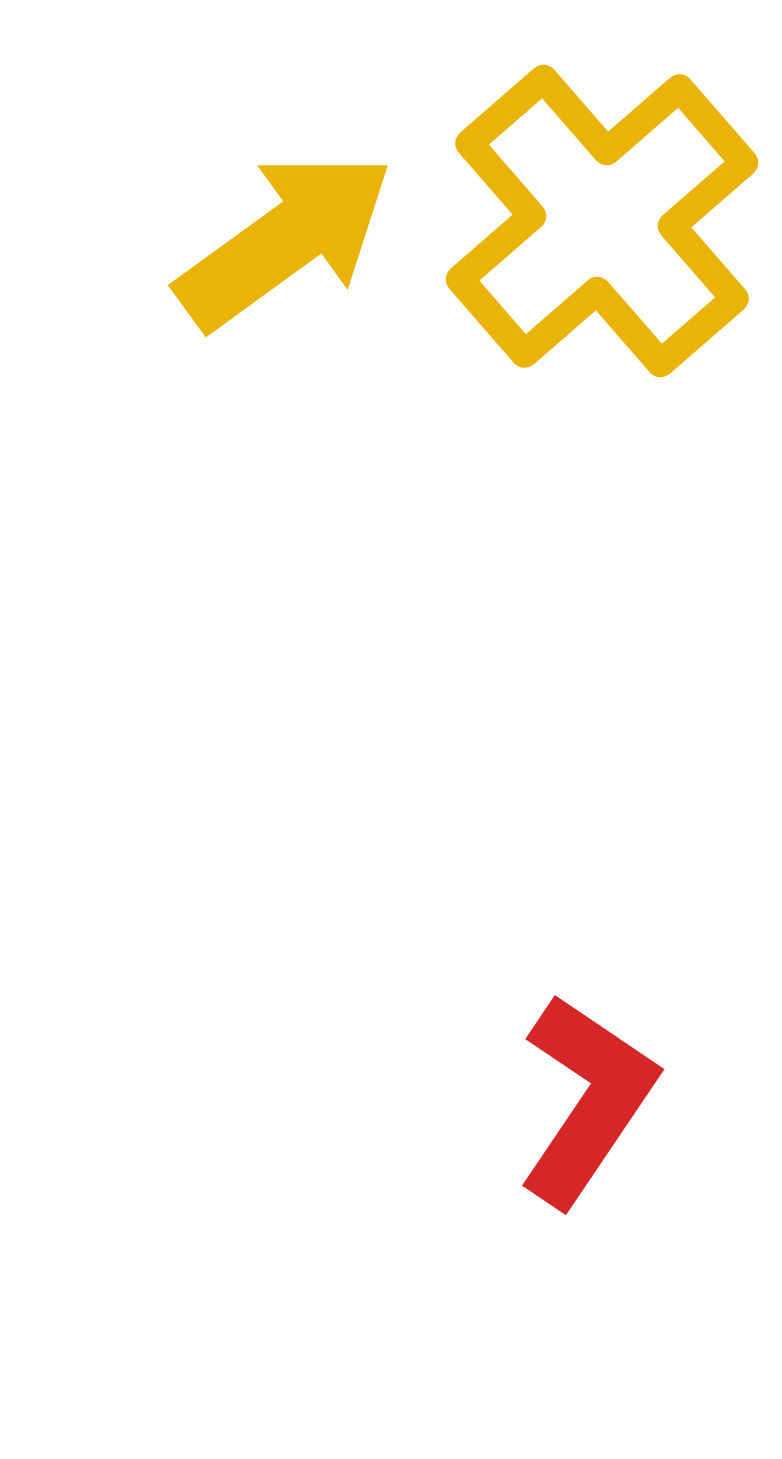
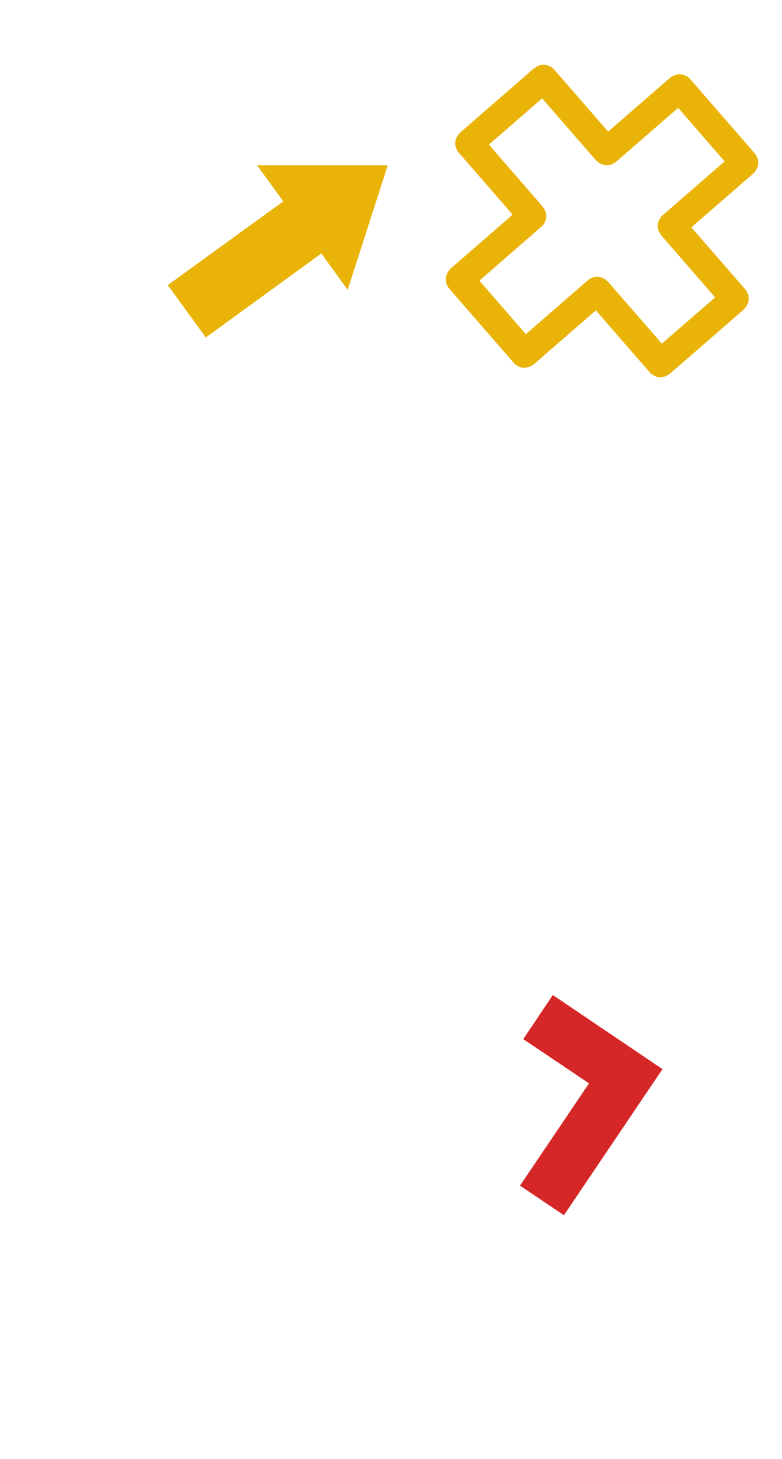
red L-shape: moved 2 px left
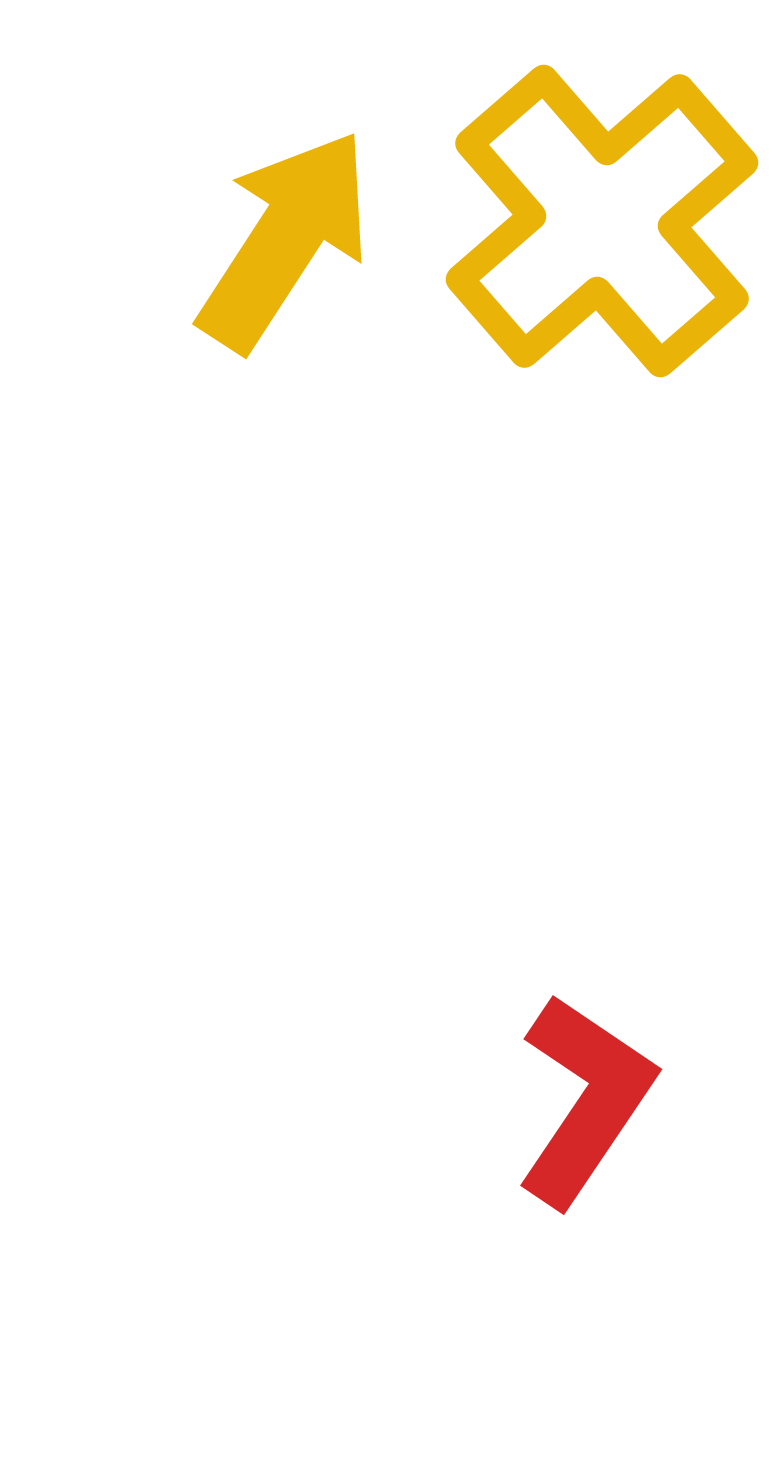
yellow arrow: rotated 21 degrees counterclockwise
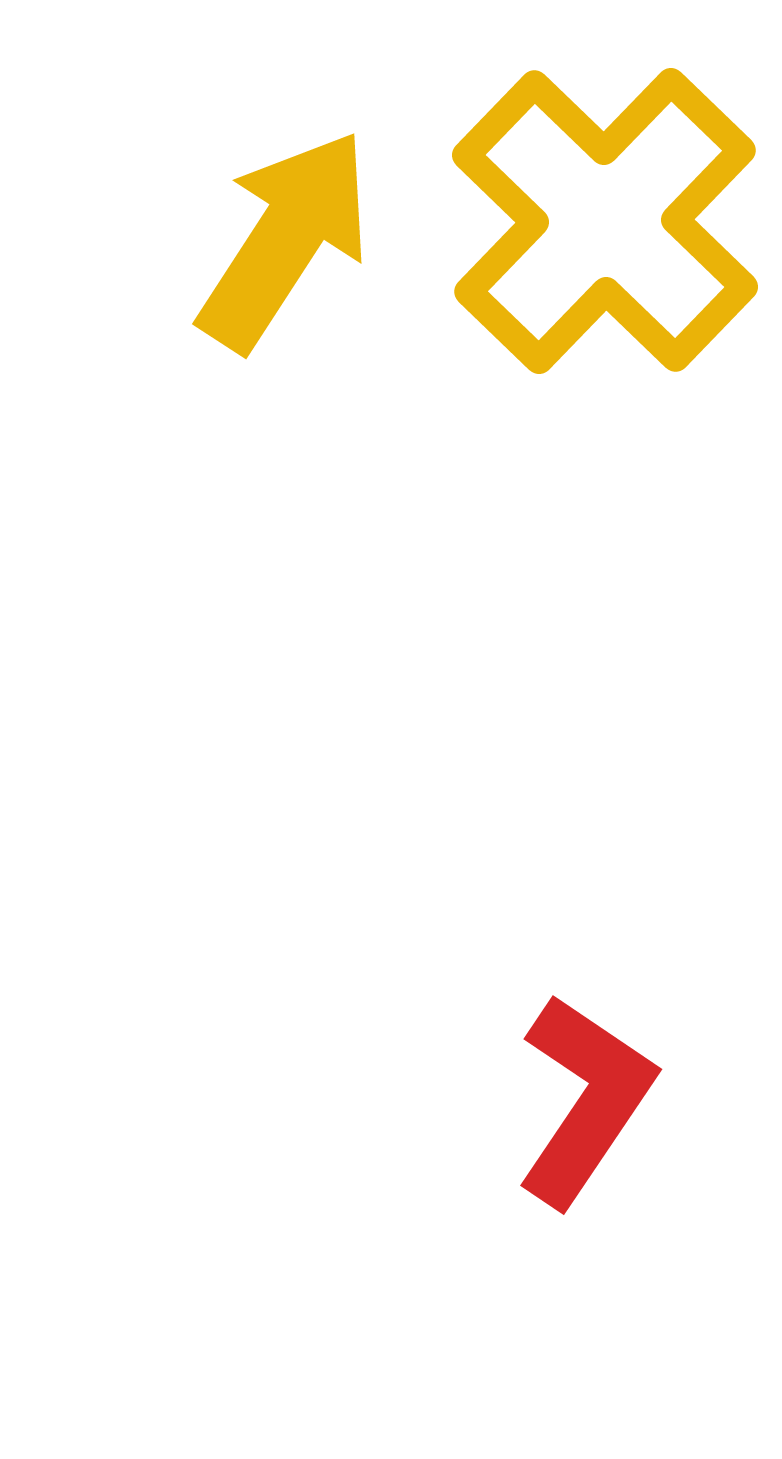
yellow cross: moved 3 px right; rotated 5 degrees counterclockwise
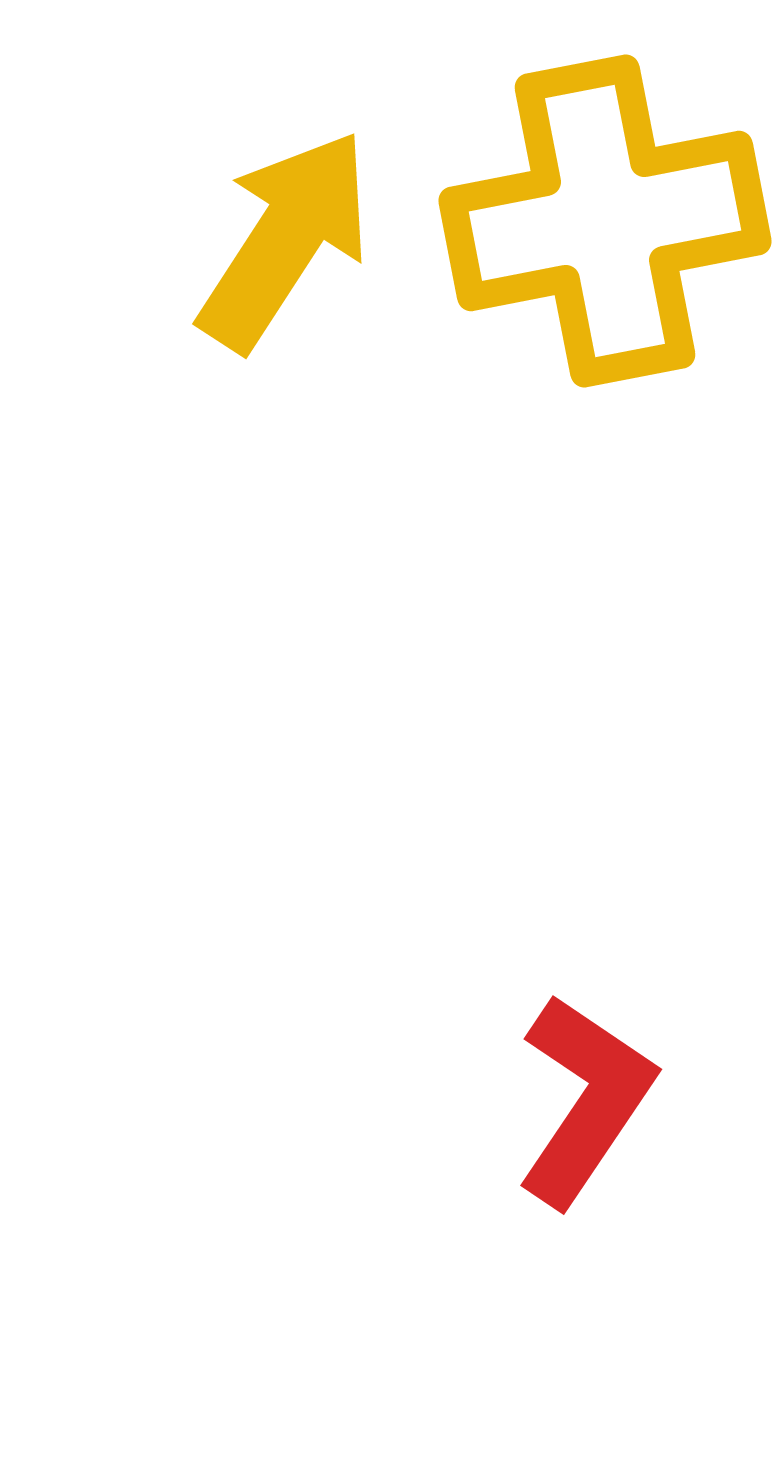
yellow cross: rotated 35 degrees clockwise
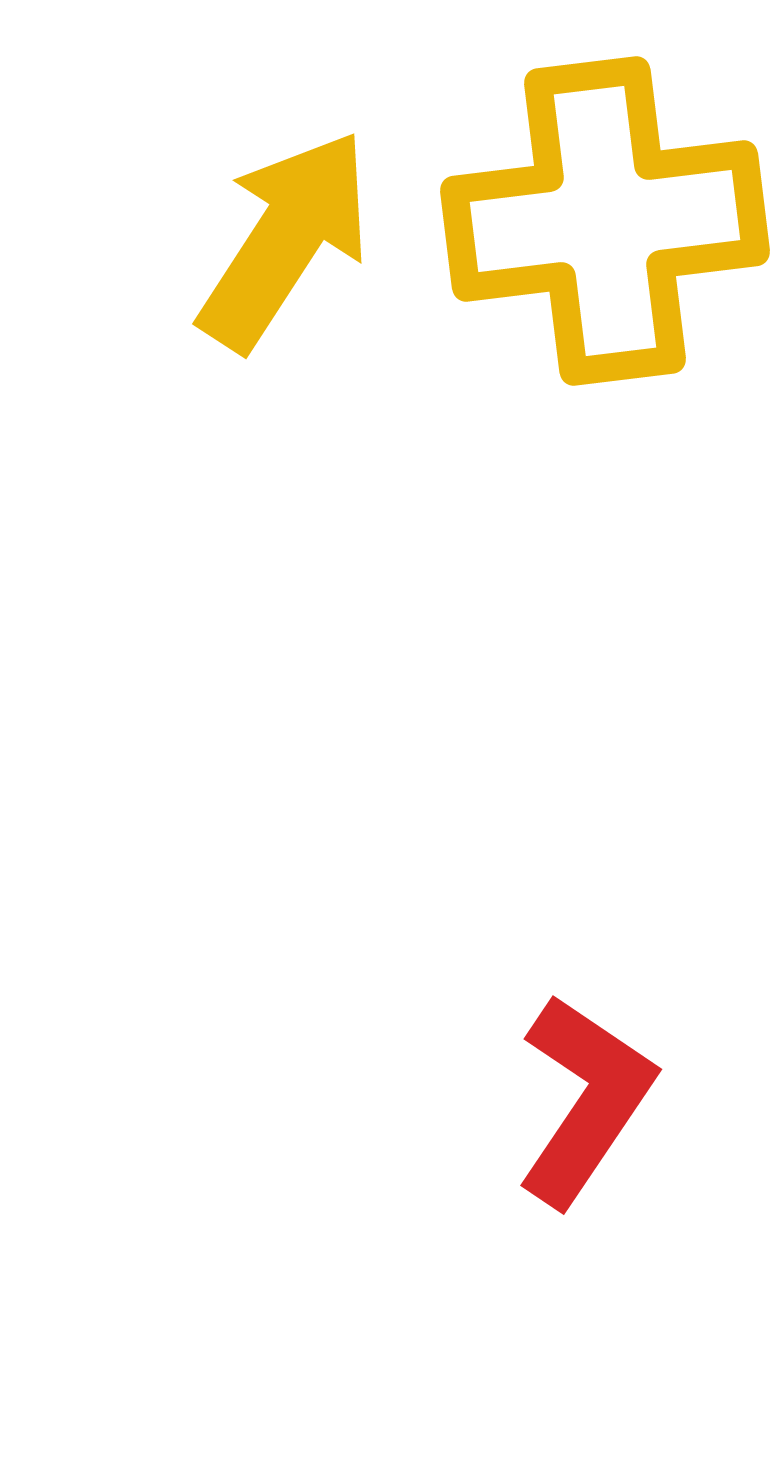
yellow cross: rotated 4 degrees clockwise
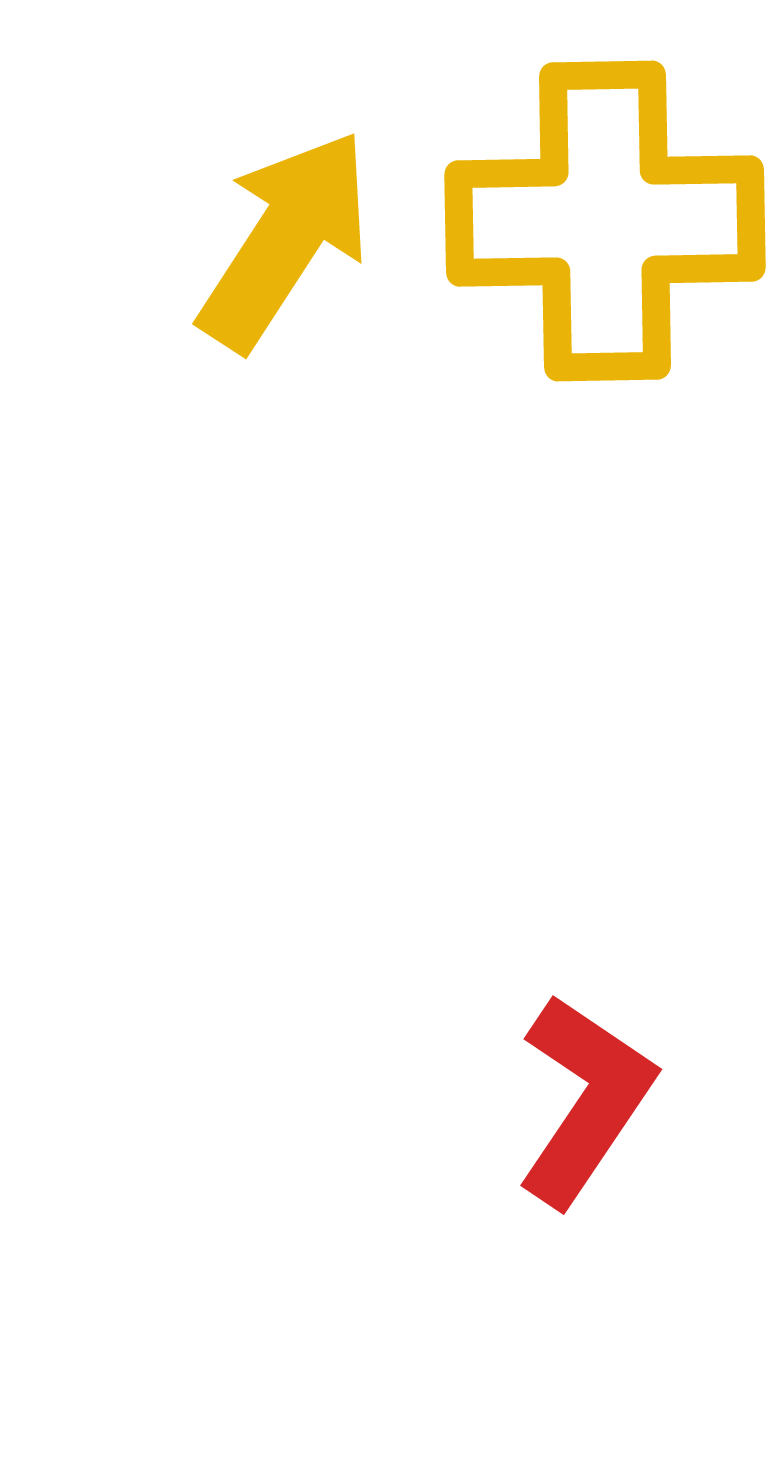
yellow cross: rotated 6 degrees clockwise
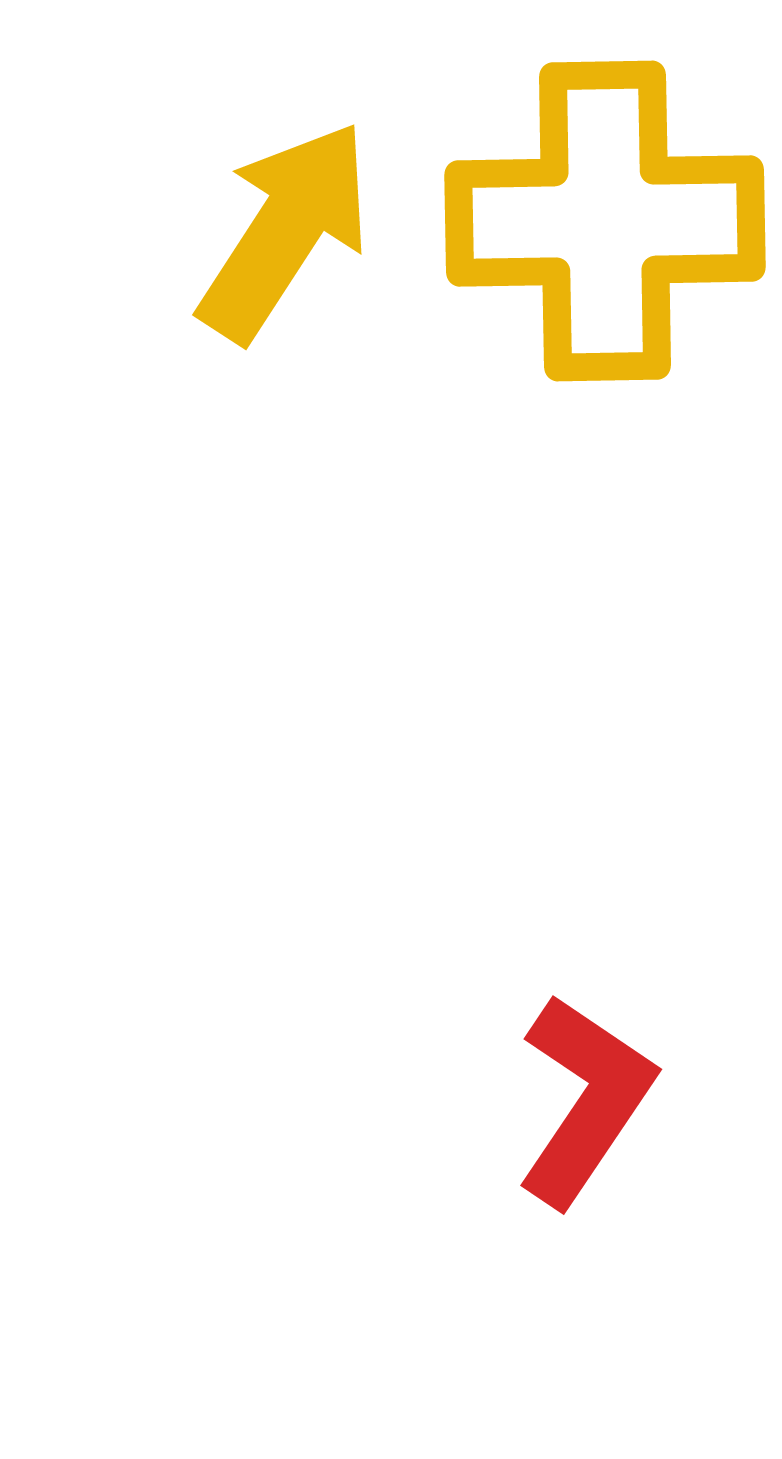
yellow arrow: moved 9 px up
